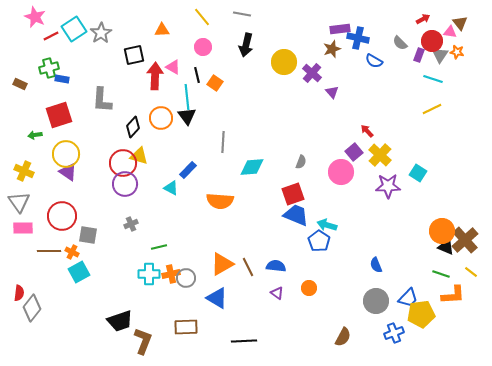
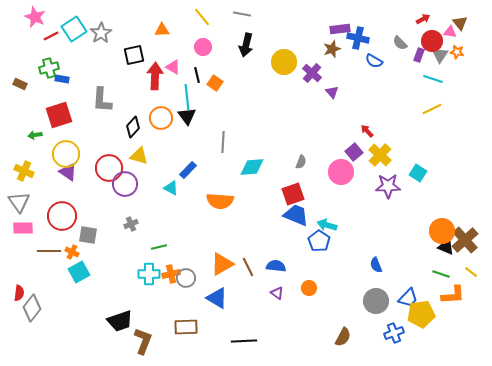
red circle at (123, 163): moved 14 px left, 5 px down
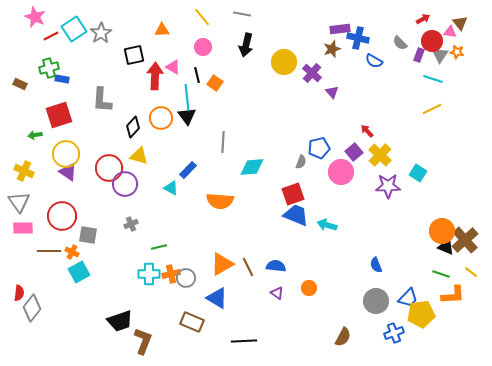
blue pentagon at (319, 241): moved 93 px up; rotated 25 degrees clockwise
brown rectangle at (186, 327): moved 6 px right, 5 px up; rotated 25 degrees clockwise
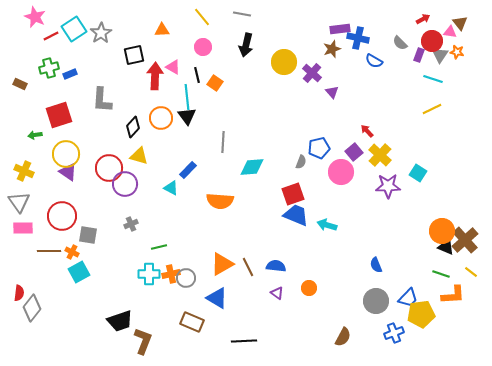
blue rectangle at (62, 79): moved 8 px right, 5 px up; rotated 32 degrees counterclockwise
